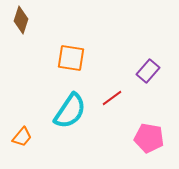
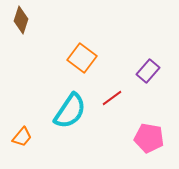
orange square: moved 11 px right; rotated 28 degrees clockwise
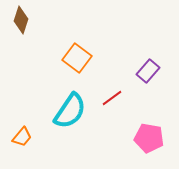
orange square: moved 5 px left
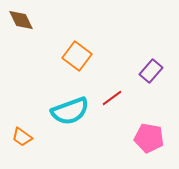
brown diamond: rotated 44 degrees counterclockwise
orange square: moved 2 px up
purple rectangle: moved 3 px right
cyan semicircle: rotated 36 degrees clockwise
orange trapezoid: rotated 85 degrees clockwise
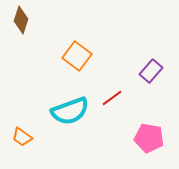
brown diamond: rotated 44 degrees clockwise
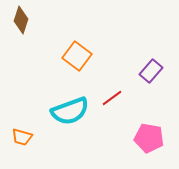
orange trapezoid: rotated 20 degrees counterclockwise
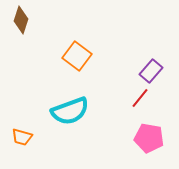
red line: moved 28 px right; rotated 15 degrees counterclockwise
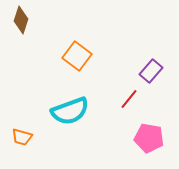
red line: moved 11 px left, 1 px down
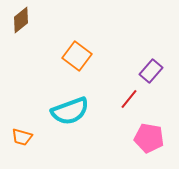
brown diamond: rotated 32 degrees clockwise
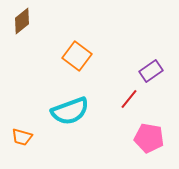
brown diamond: moved 1 px right, 1 px down
purple rectangle: rotated 15 degrees clockwise
